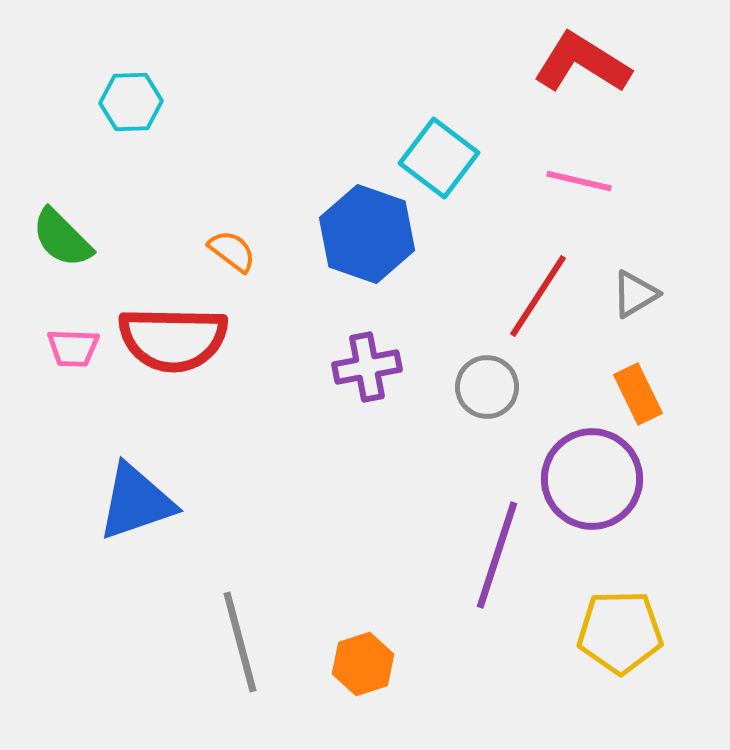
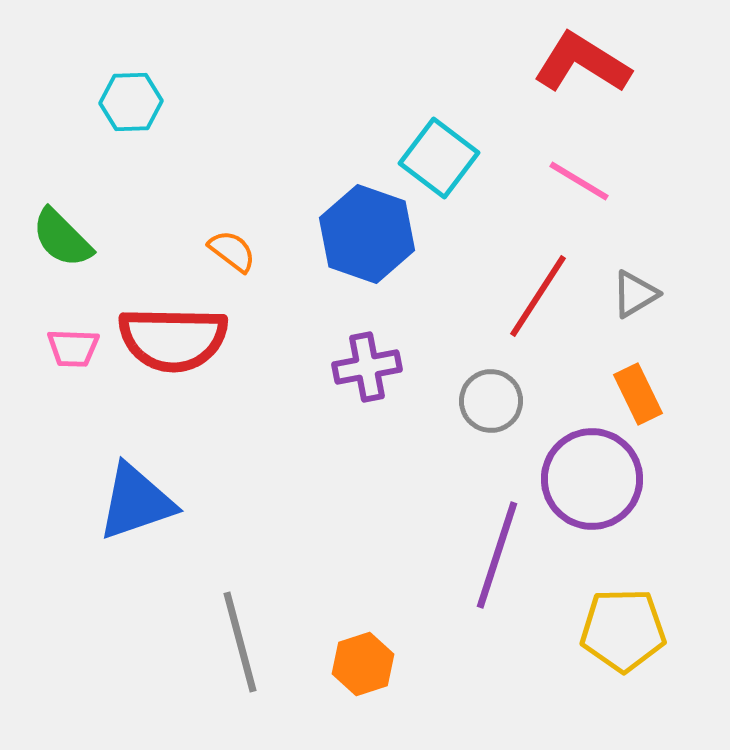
pink line: rotated 18 degrees clockwise
gray circle: moved 4 px right, 14 px down
yellow pentagon: moved 3 px right, 2 px up
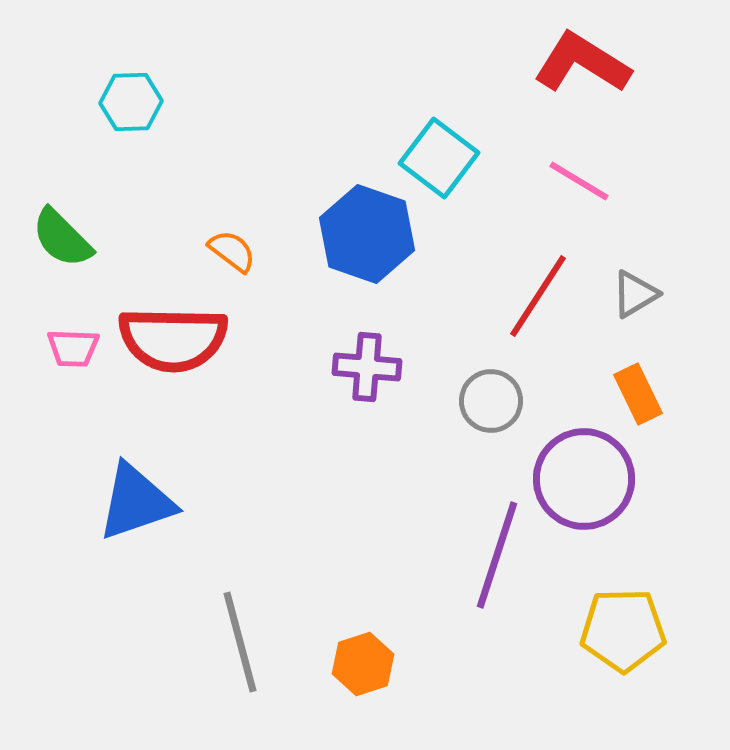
purple cross: rotated 16 degrees clockwise
purple circle: moved 8 px left
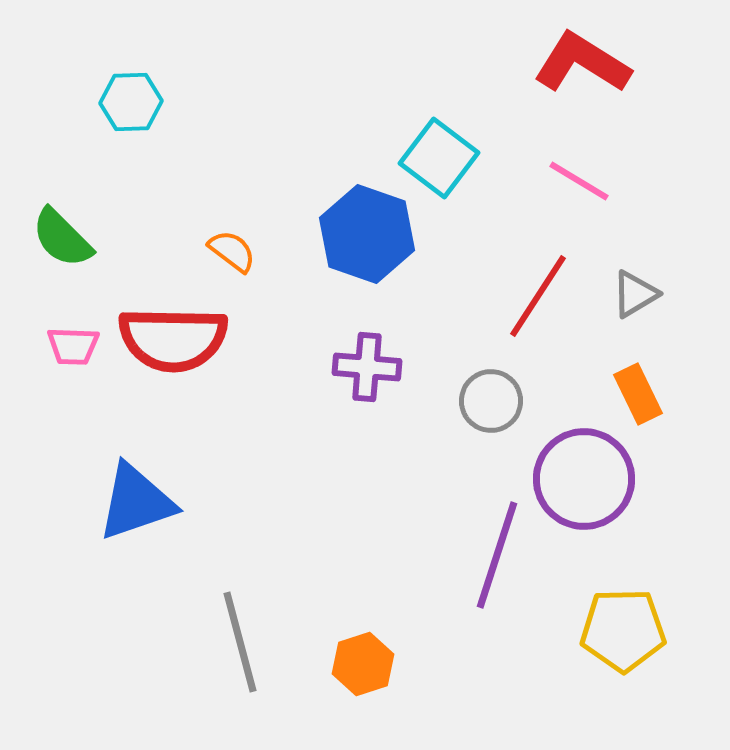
pink trapezoid: moved 2 px up
